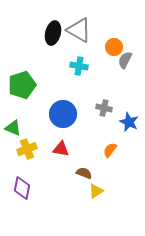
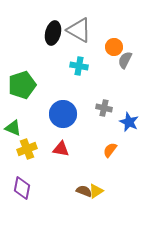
brown semicircle: moved 18 px down
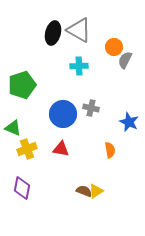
cyan cross: rotated 12 degrees counterclockwise
gray cross: moved 13 px left
orange semicircle: rotated 133 degrees clockwise
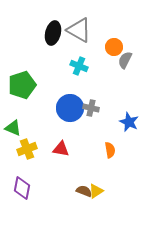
cyan cross: rotated 24 degrees clockwise
blue circle: moved 7 px right, 6 px up
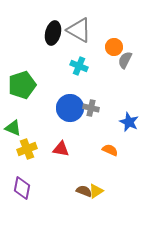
orange semicircle: rotated 56 degrees counterclockwise
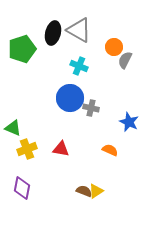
green pentagon: moved 36 px up
blue circle: moved 10 px up
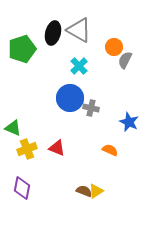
cyan cross: rotated 24 degrees clockwise
red triangle: moved 4 px left, 1 px up; rotated 12 degrees clockwise
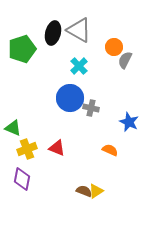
purple diamond: moved 9 px up
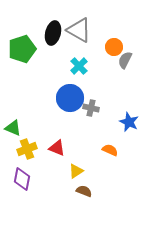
yellow triangle: moved 20 px left, 20 px up
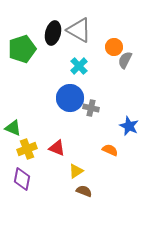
blue star: moved 4 px down
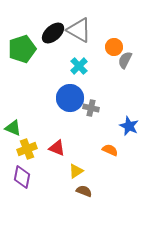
black ellipse: rotated 35 degrees clockwise
purple diamond: moved 2 px up
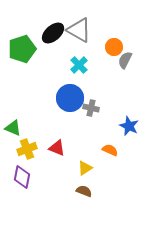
cyan cross: moved 1 px up
yellow triangle: moved 9 px right, 3 px up
